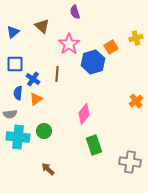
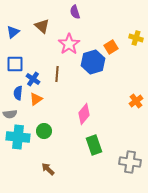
yellow cross: rotated 32 degrees clockwise
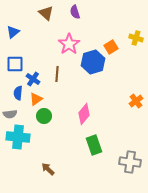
brown triangle: moved 4 px right, 13 px up
green circle: moved 15 px up
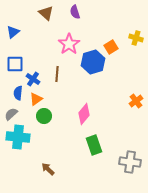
gray semicircle: moved 1 px right; rotated 144 degrees clockwise
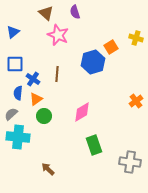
pink star: moved 11 px left, 9 px up; rotated 15 degrees counterclockwise
pink diamond: moved 2 px left, 2 px up; rotated 20 degrees clockwise
